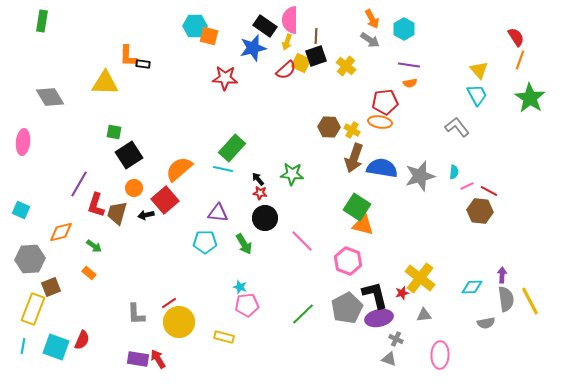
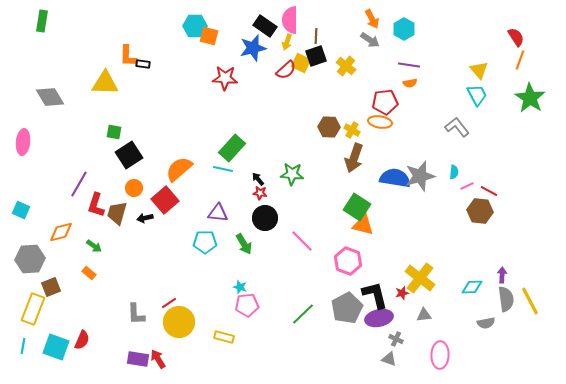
blue semicircle at (382, 168): moved 13 px right, 10 px down
black arrow at (146, 215): moved 1 px left, 3 px down
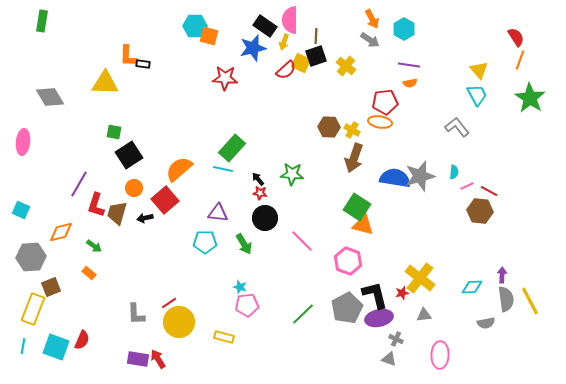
yellow arrow at (287, 42): moved 3 px left
gray hexagon at (30, 259): moved 1 px right, 2 px up
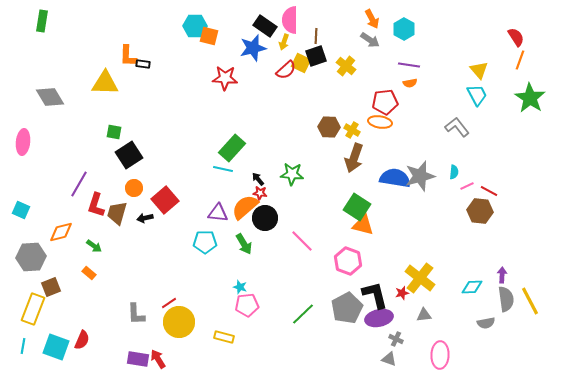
orange semicircle at (179, 169): moved 66 px right, 38 px down
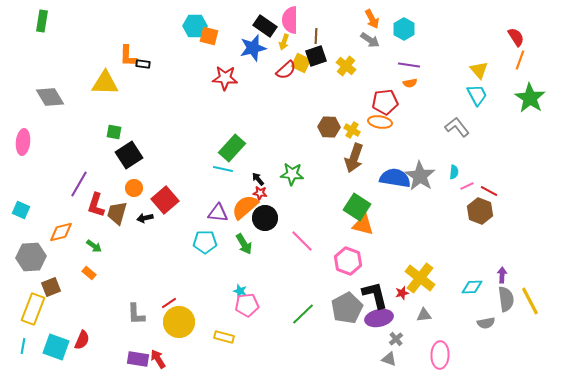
gray star at (420, 176): rotated 24 degrees counterclockwise
brown hexagon at (480, 211): rotated 15 degrees clockwise
cyan star at (240, 287): moved 4 px down
gray cross at (396, 339): rotated 24 degrees clockwise
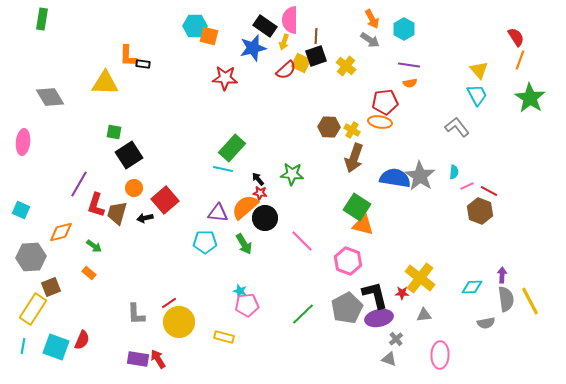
green rectangle at (42, 21): moved 2 px up
red star at (402, 293): rotated 16 degrees clockwise
yellow rectangle at (33, 309): rotated 12 degrees clockwise
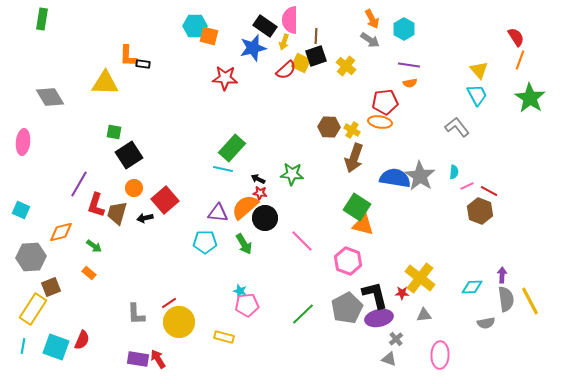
black arrow at (258, 179): rotated 24 degrees counterclockwise
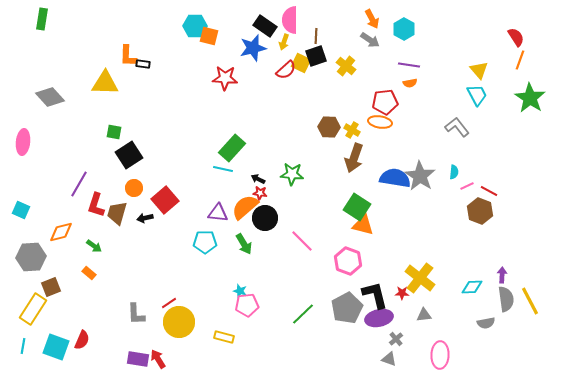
gray diamond at (50, 97): rotated 12 degrees counterclockwise
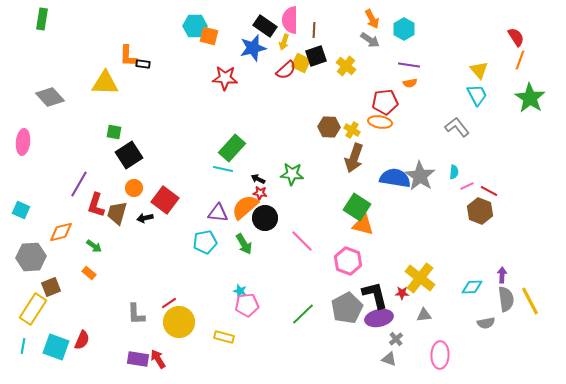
brown line at (316, 36): moved 2 px left, 6 px up
red square at (165, 200): rotated 12 degrees counterclockwise
cyan pentagon at (205, 242): rotated 10 degrees counterclockwise
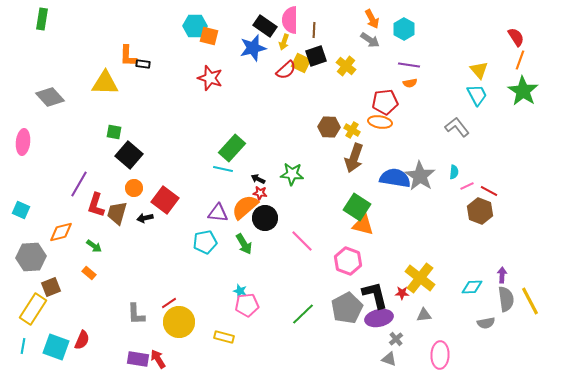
red star at (225, 78): moved 15 px left; rotated 15 degrees clockwise
green star at (530, 98): moved 7 px left, 7 px up
black square at (129, 155): rotated 16 degrees counterclockwise
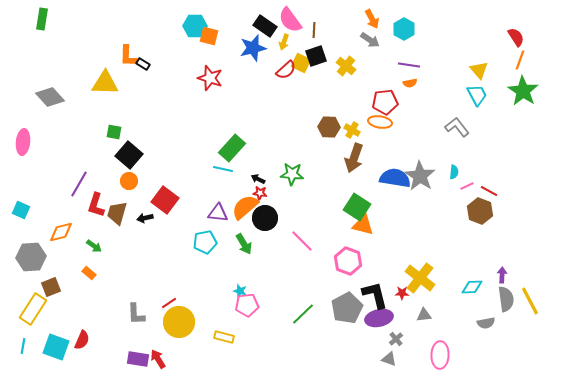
pink semicircle at (290, 20): rotated 36 degrees counterclockwise
black rectangle at (143, 64): rotated 24 degrees clockwise
orange circle at (134, 188): moved 5 px left, 7 px up
